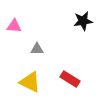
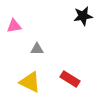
black star: moved 5 px up
pink triangle: rotated 14 degrees counterclockwise
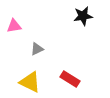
gray triangle: rotated 24 degrees counterclockwise
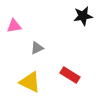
gray triangle: moved 1 px up
red rectangle: moved 4 px up
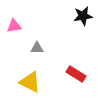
gray triangle: rotated 24 degrees clockwise
red rectangle: moved 6 px right, 1 px up
